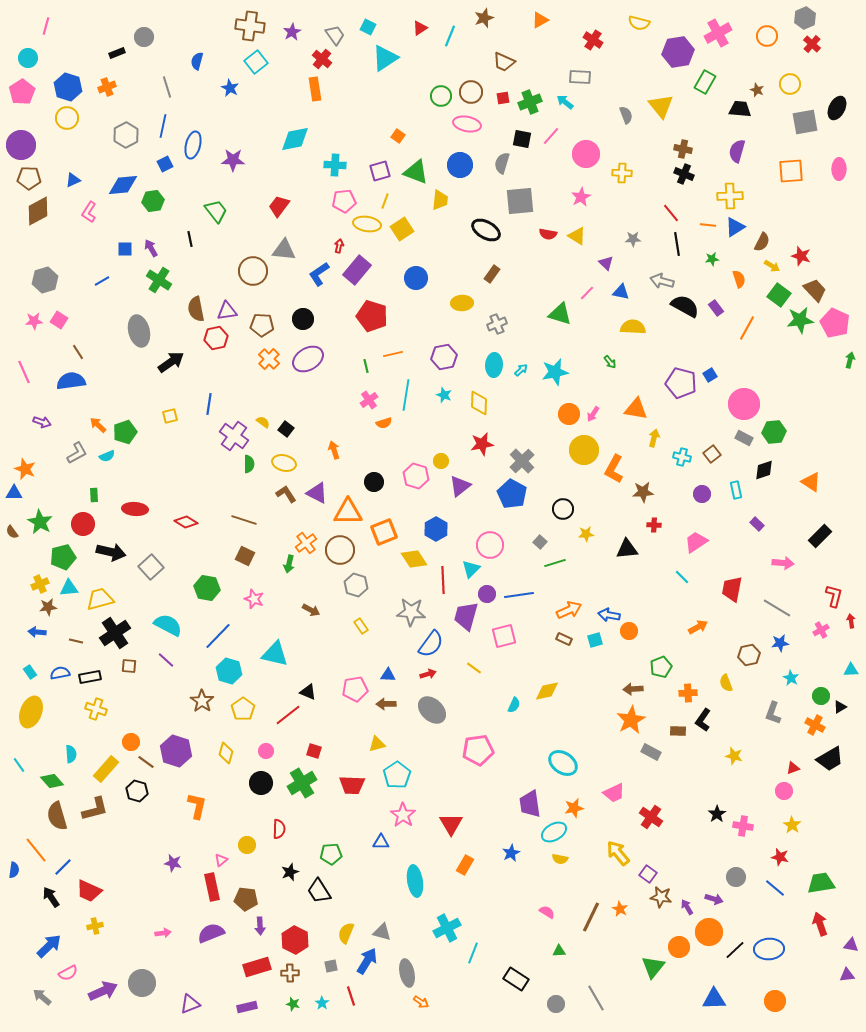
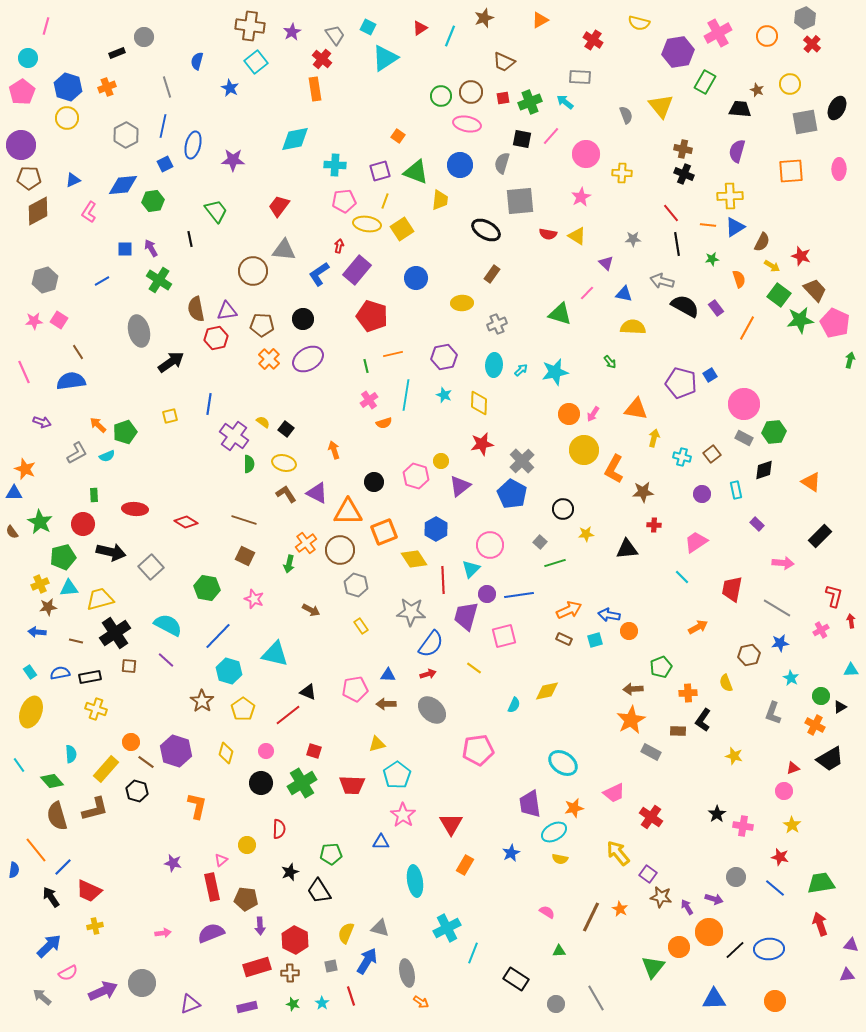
blue triangle at (621, 292): moved 3 px right, 2 px down
gray triangle at (382, 932): moved 2 px left, 4 px up
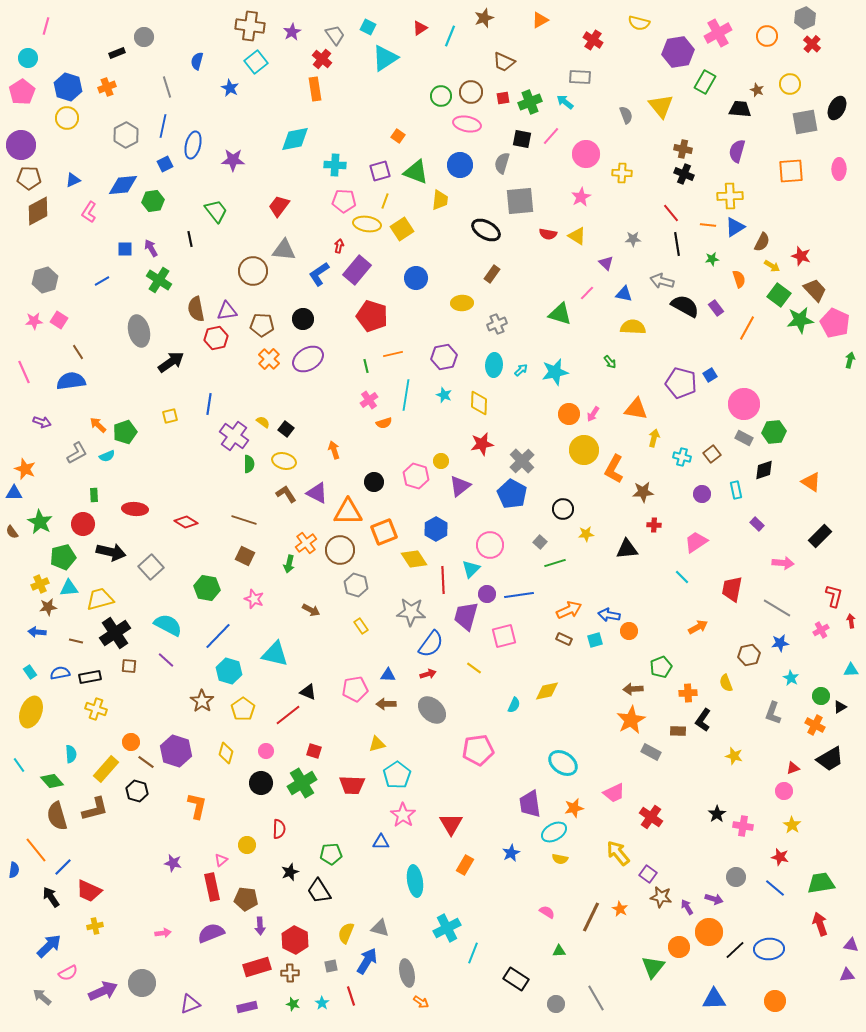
pink pentagon at (344, 201): rotated 10 degrees clockwise
yellow ellipse at (284, 463): moved 2 px up
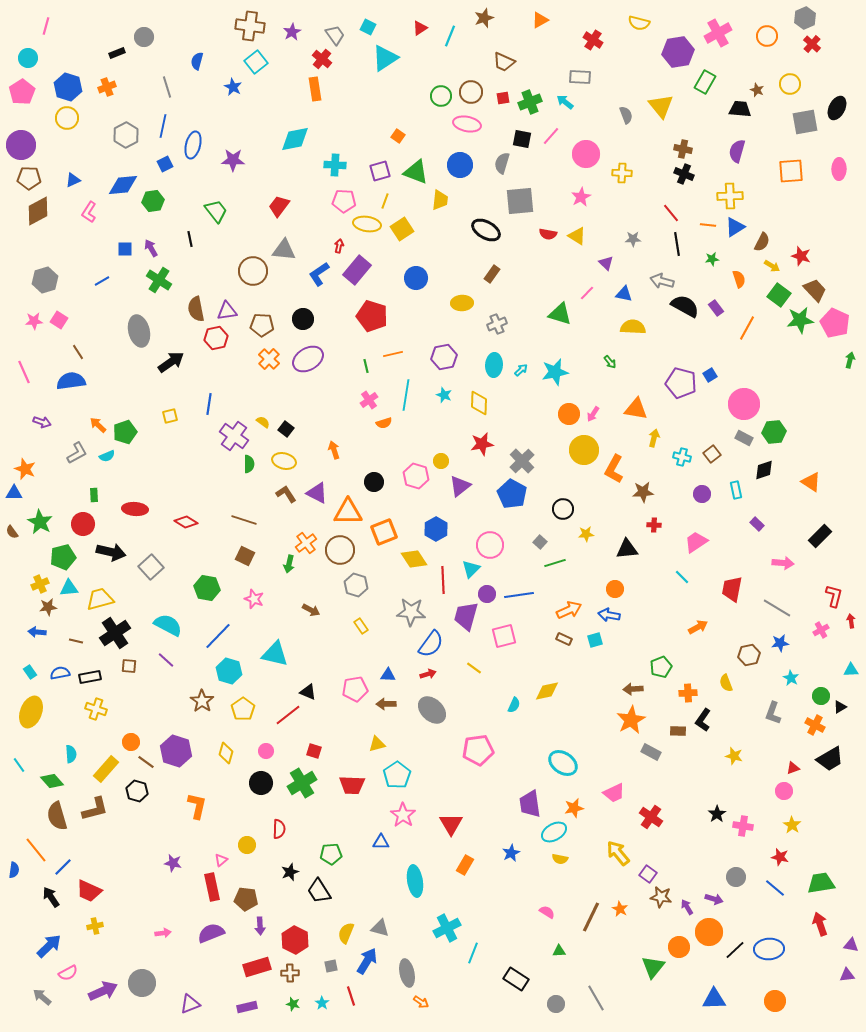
blue star at (230, 88): moved 3 px right, 1 px up
orange circle at (629, 631): moved 14 px left, 42 px up
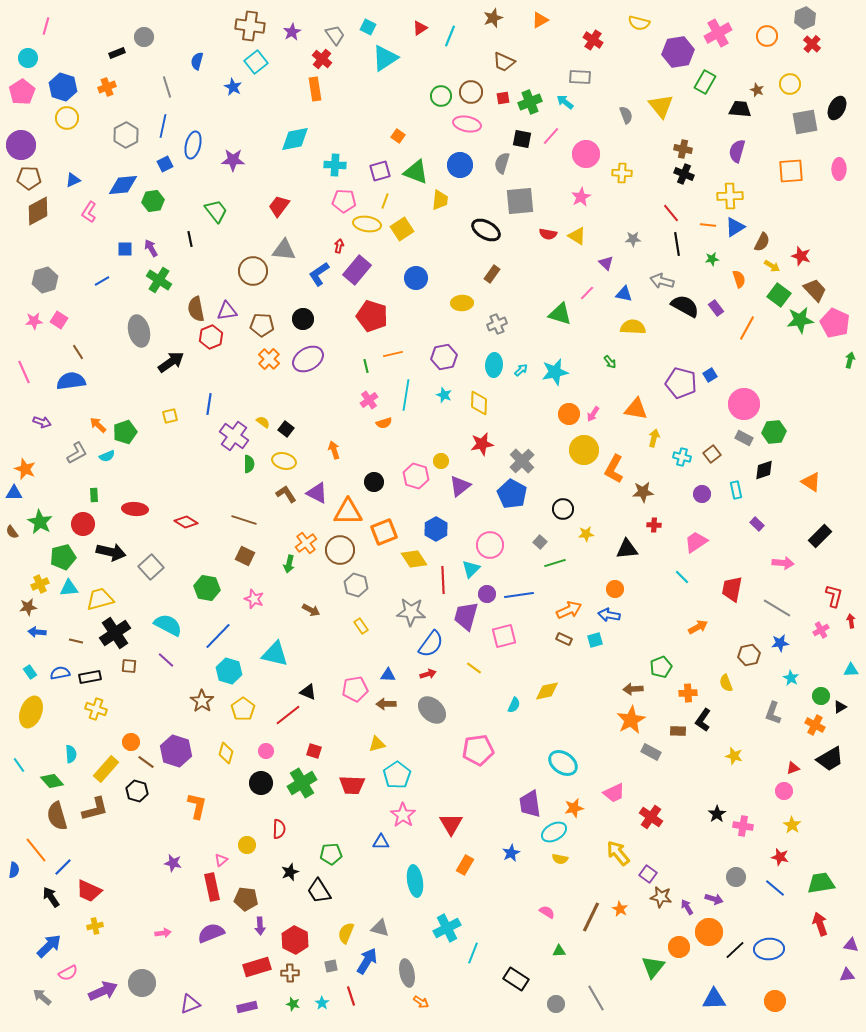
brown star at (484, 18): moved 9 px right
blue hexagon at (68, 87): moved 5 px left
red hexagon at (216, 338): moved 5 px left, 1 px up; rotated 10 degrees counterclockwise
brown star at (48, 607): moved 20 px left
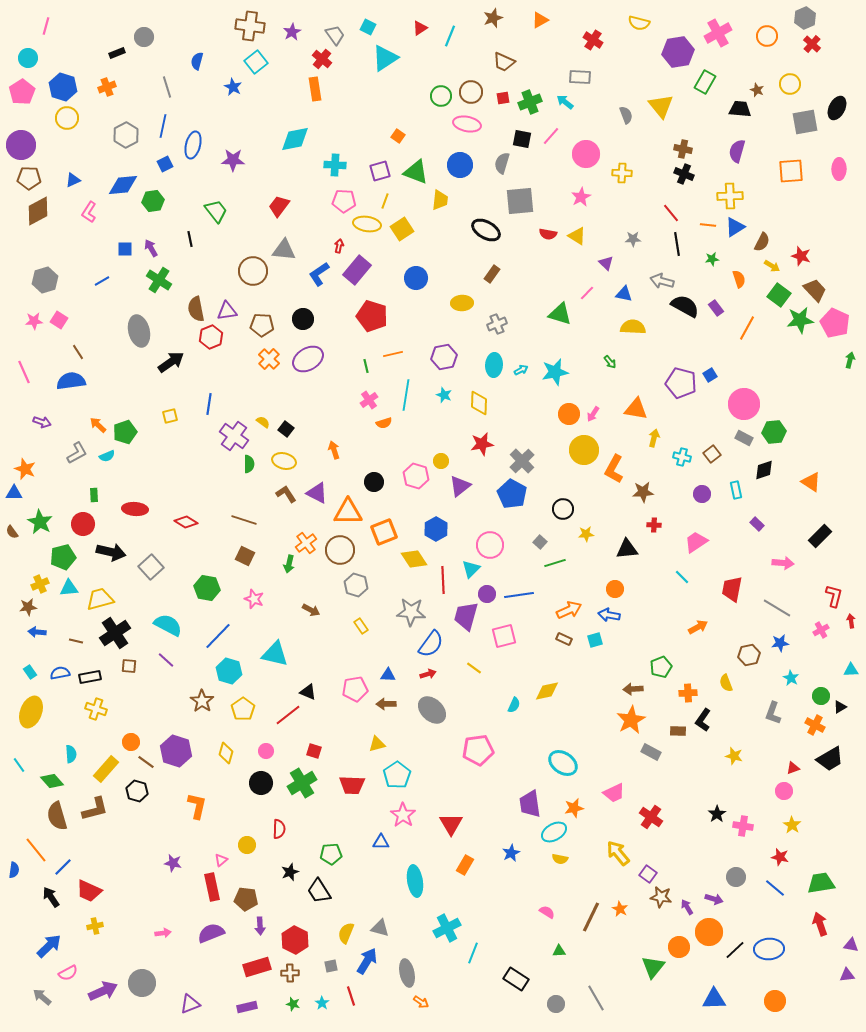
cyan arrow at (521, 370): rotated 16 degrees clockwise
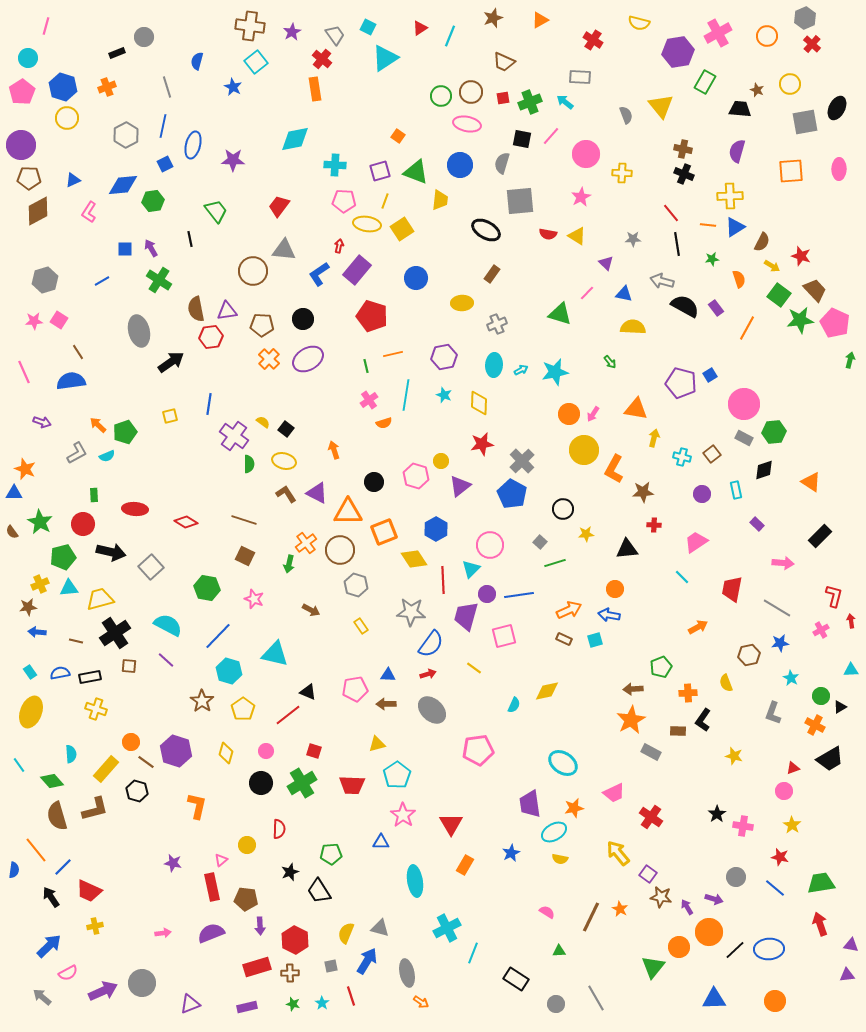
red hexagon at (211, 337): rotated 15 degrees clockwise
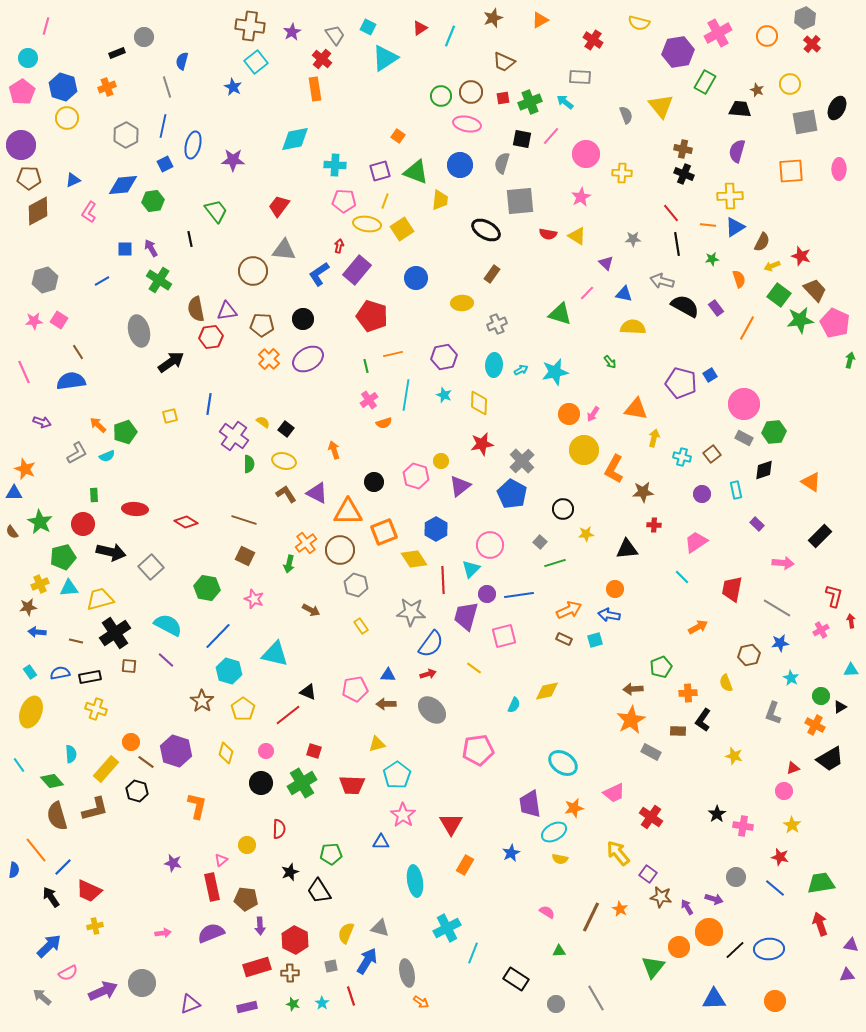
blue semicircle at (197, 61): moved 15 px left
yellow arrow at (772, 266): rotated 126 degrees clockwise
